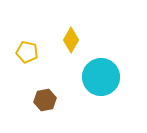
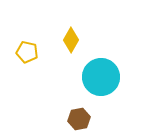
brown hexagon: moved 34 px right, 19 px down
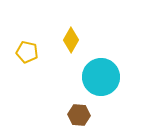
brown hexagon: moved 4 px up; rotated 15 degrees clockwise
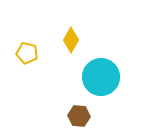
yellow pentagon: moved 1 px down
brown hexagon: moved 1 px down
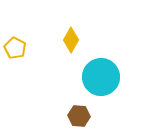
yellow pentagon: moved 12 px left, 5 px up; rotated 15 degrees clockwise
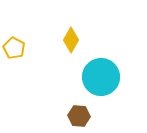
yellow pentagon: moved 1 px left
